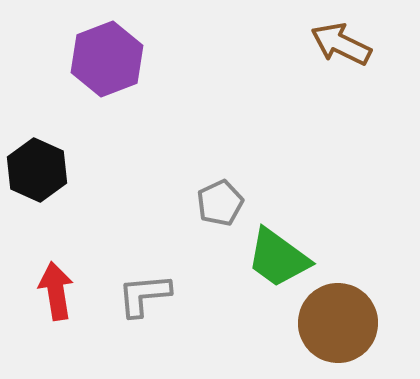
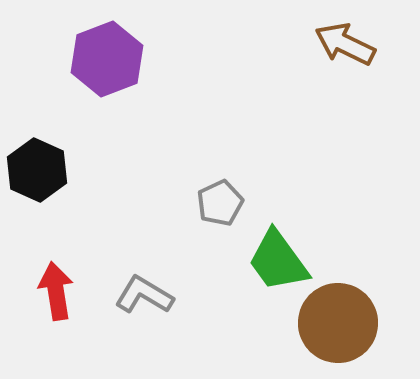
brown arrow: moved 4 px right
green trapezoid: moved 3 px down; rotated 18 degrees clockwise
gray L-shape: rotated 36 degrees clockwise
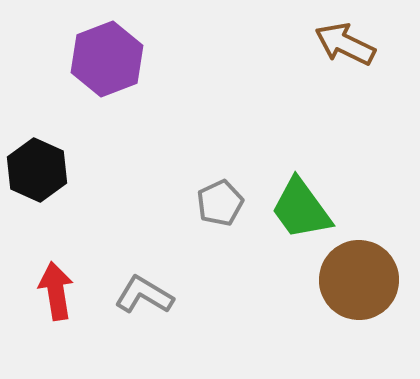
green trapezoid: moved 23 px right, 52 px up
brown circle: moved 21 px right, 43 px up
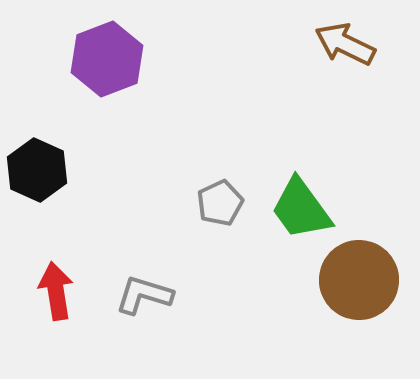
gray L-shape: rotated 14 degrees counterclockwise
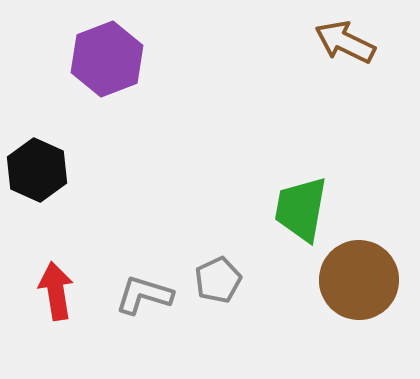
brown arrow: moved 2 px up
gray pentagon: moved 2 px left, 77 px down
green trapezoid: rotated 46 degrees clockwise
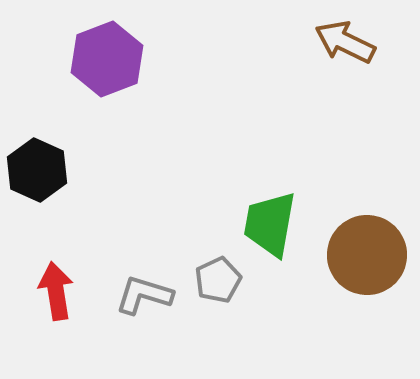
green trapezoid: moved 31 px left, 15 px down
brown circle: moved 8 px right, 25 px up
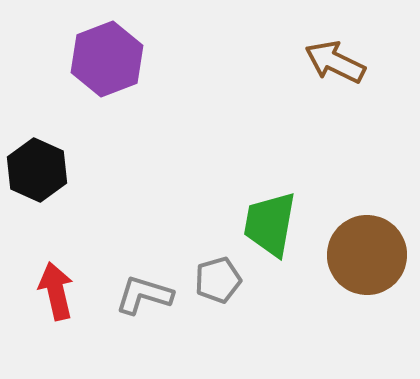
brown arrow: moved 10 px left, 20 px down
gray pentagon: rotated 9 degrees clockwise
red arrow: rotated 4 degrees counterclockwise
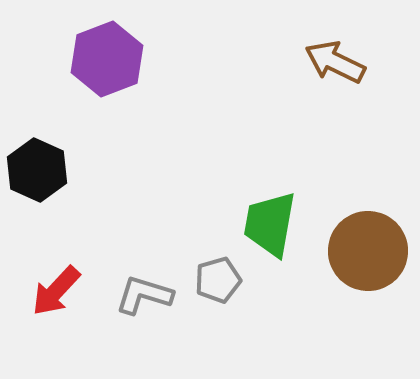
brown circle: moved 1 px right, 4 px up
red arrow: rotated 124 degrees counterclockwise
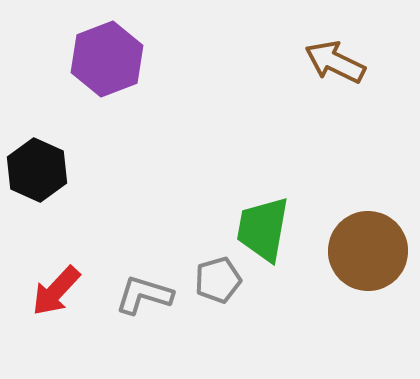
green trapezoid: moved 7 px left, 5 px down
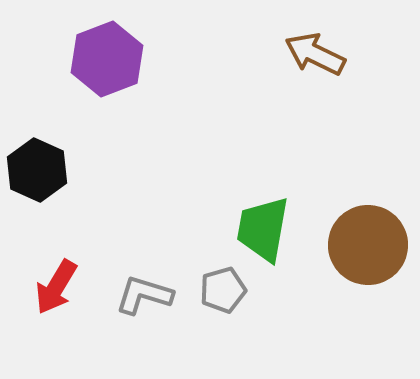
brown arrow: moved 20 px left, 8 px up
brown circle: moved 6 px up
gray pentagon: moved 5 px right, 10 px down
red arrow: moved 4 px up; rotated 12 degrees counterclockwise
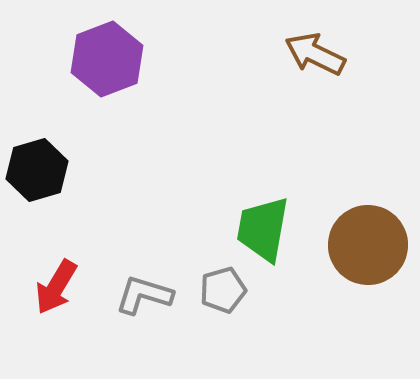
black hexagon: rotated 20 degrees clockwise
